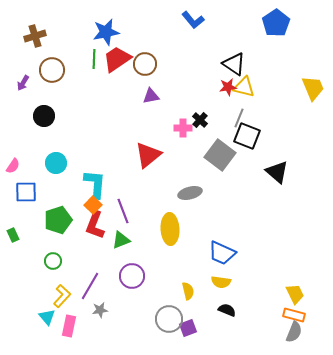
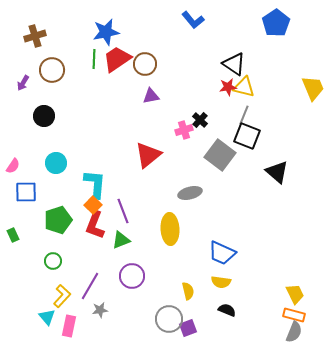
gray line at (239, 118): moved 5 px right, 3 px up
pink cross at (183, 128): moved 1 px right, 2 px down; rotated 18 degrees counterclockwise
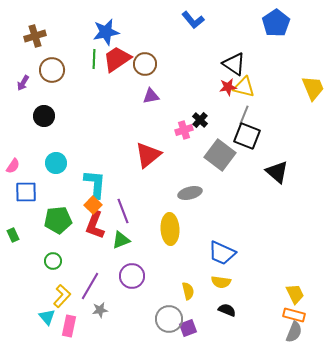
green pentagon at (58, 220): rotated 12 degrees clockwise
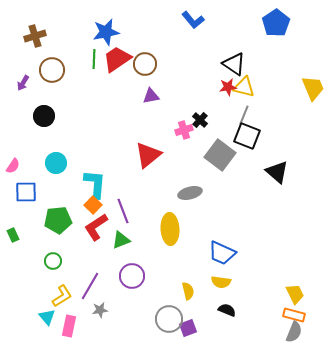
red L-shape at (95, 225): moved 1 px right, 2 px down; rotated 36 degrees clockwise
yellow L-shape at (62, 296): rotated 15 degrees clockwise
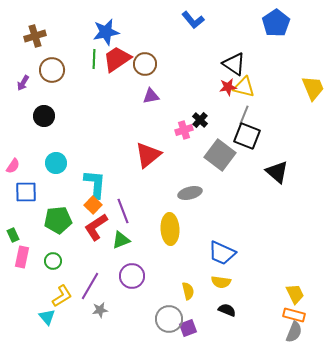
pink rectangle at (69, 326): moved 47 px left, 69 px up
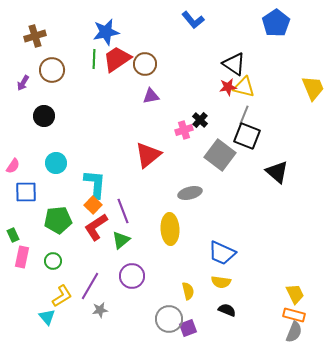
green triangle at (121, 240): rotated 18 degrees counterclockwise
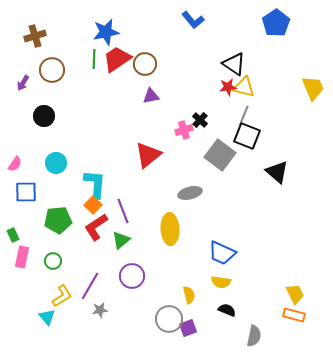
pink semicircle at (13, 166): moved 2 px right, 2 px up
yellow semicircle at (188, 291): moved 1 px right, 4 px down
gray semicircle at (294, 332): moved 40 px left, 4 px down; rotated 10 degrees counterclockwise
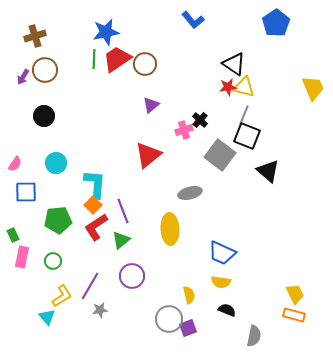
brown circle at (52, 70): moved 7 px left
purple arrow at (23, 83): moved 6 px up
purple triangle at (151, 96): moved 9 px down; rotated 30 degrees counterclockwise
black triangle at (277, 172): moved 9 px left, 1 px up
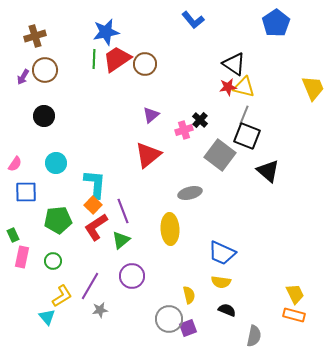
purple triangle at (151, 105): moved 10 px down
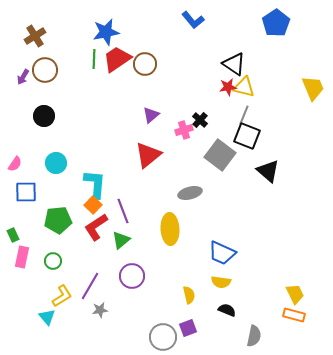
brown cross at (35, 36): rotated 15 degrees counterclockwise
gray circle at (169, 319): moved 6 px left, 18 px down
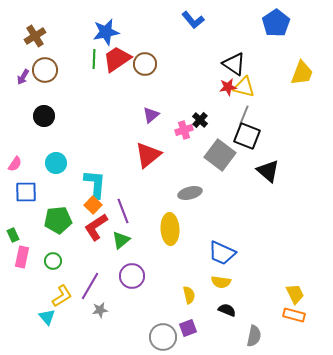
yellow trapezoid at (313, 88): moved 11 px left, 15 px up; rotated 44 degrees clockwise
